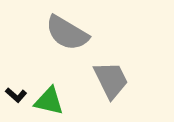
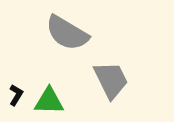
black L-shape: rotated 100 degrees counterclockwise
green triangle: rotated 12 degrees counterclockwise
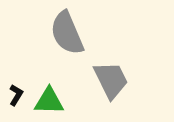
gray semicircle: rotated 36 degrees clockwise
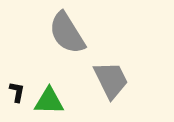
gray semicircle: rotated 9 degrees counterclockwise
black L-shape: moved 1 px right, 3 px up; rotated 20 degrees counterclockwise
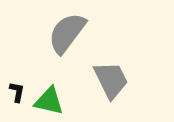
gray semicircle: rotated 69 degrees clockwise
green triangle: rotated 12 degrees clockwise
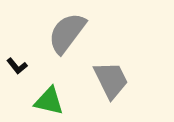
black L-shape: moved 26 px up; rotated 130 degrees clockwise
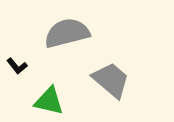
gray semicircle: rotated 39 degrees clockwise
gray trapezoid: rotated 24 degrees counterclockwise
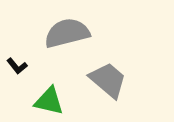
gray trapezoid: moved 3 px left
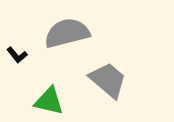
black L-shape: moved 11 px up
